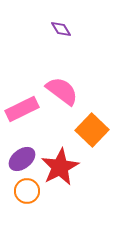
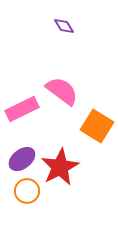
purple diamond: moved 3 px right, 3 px up
orange square: moved 5 px right, 4 px up; rotated 12 degrees counterclockwise
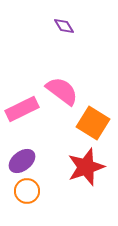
orange square: moved 4 px left, 3 px up
purple ellipse: moved 2 px down
red star: moved 26 px right; rotated 9 degrees clockwise
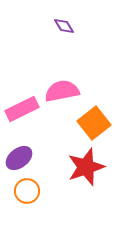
pink semicircle: rotated 48 degrees counterclockwise
orange square: moved 1 px right; rotated 20 degrees clockwise
purple ellipse: moved 3 px left, 3 px up
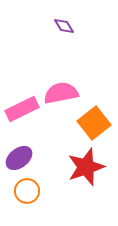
pink semicircle: moved 1 px left, 2 px down
